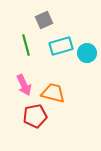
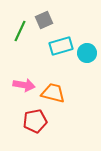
green line: moved 6 px left, 14 px up; rotated 40 degrees clockwise
pink arrow: rotated 55 degrees counterclockwise
red pentagon: moved 5 px down
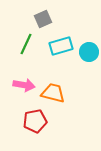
gray square: moved 1 px left, 1 px up
green line: moved 6 px right, 13 px down
cyan circle: moved 2 px right, 1 px up
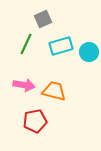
orange trapezoid: moved 1 px right, 2 px up
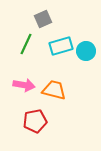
cyan circle: moved 3 px left, 1 px up
orange trapezoid: moved 1 px up
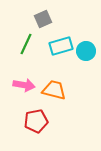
red pentagon: moved 1 px right
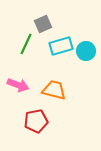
gray square: moved 5 px down
pink arrow: moved 6 px left; rotated 10 degrees clockwise
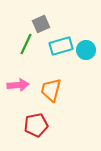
gray square: moved 2 px left
cyan circle: moved 1 px up
pink arrow: rotated 25 degrees counterclockwise
orange trapezoid: moved 3 px left; rotated 90 degrees counterclockwise
red pentagon: moved 4 px down
